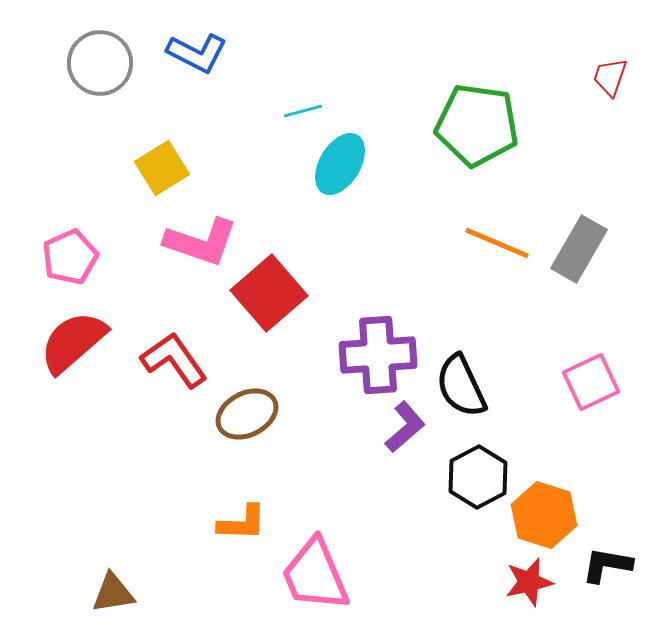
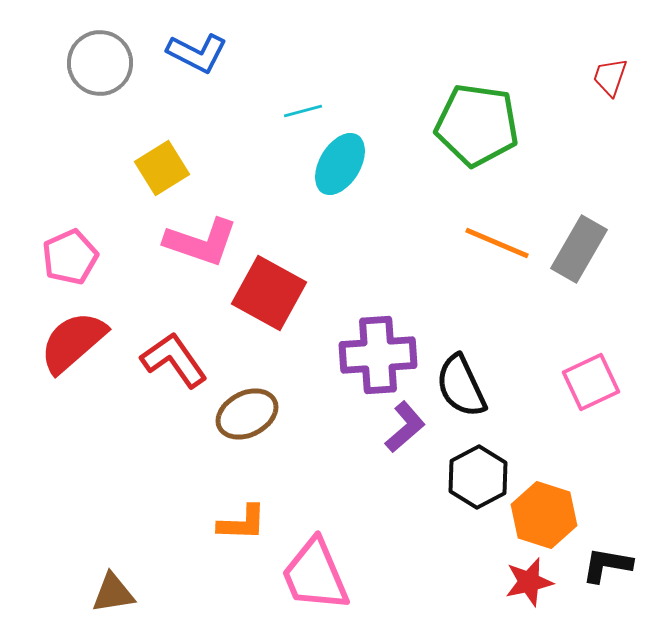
red square: rotated 20 degrees counterclockwise
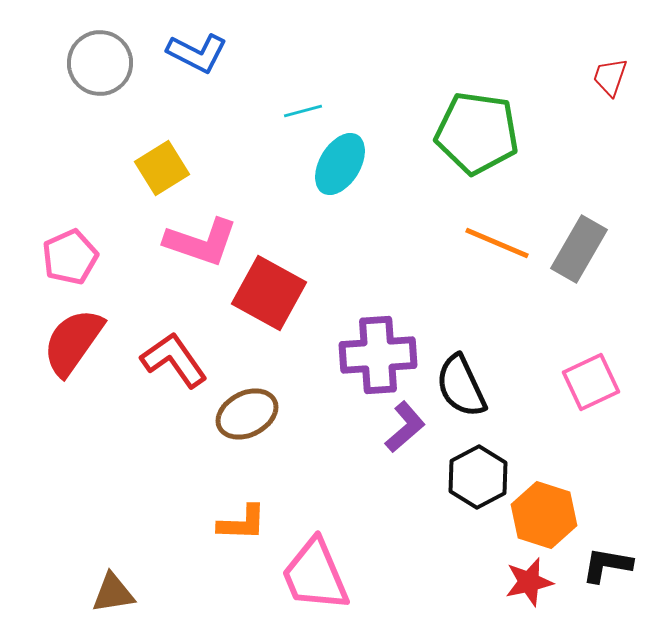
green pentagon: moved 8 px down
red semicircle: rotated 14 degrees counterclockwise
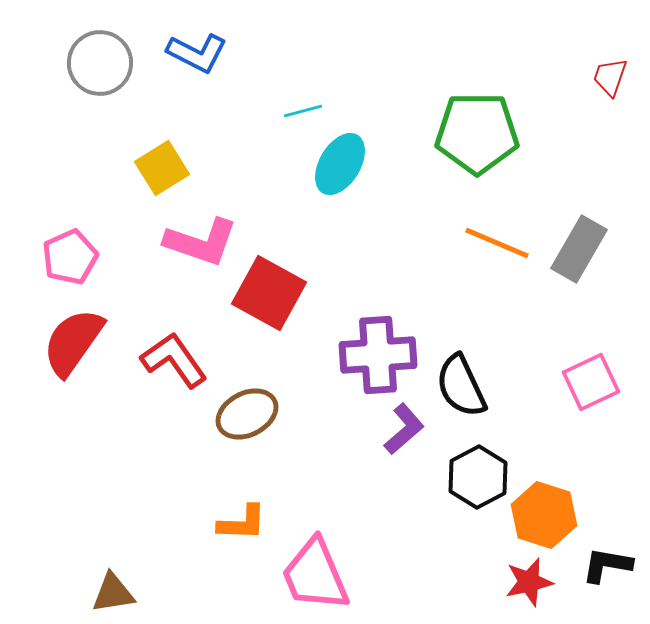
green pentagon: rotated 8 degrees counterclockwise
purple L-shape: moved 1 px left, 2 px down
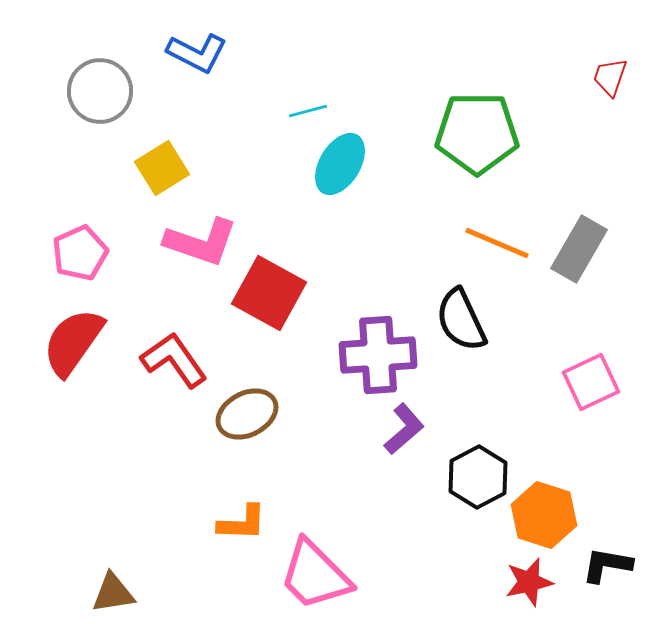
gray circle: moved 28 px down
cyan line: moved 5 px right
pink pentagon: moved 10 px right, 4 px up
black semicircle: moved 66 px up
pink trapezoid: rotated 22 degrees counterclockwise
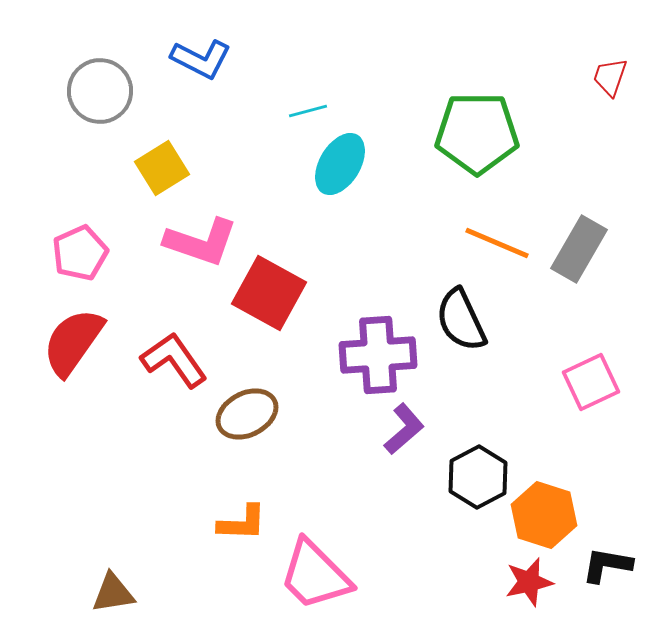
blue L-shape: moved 4 px right, 6 px down
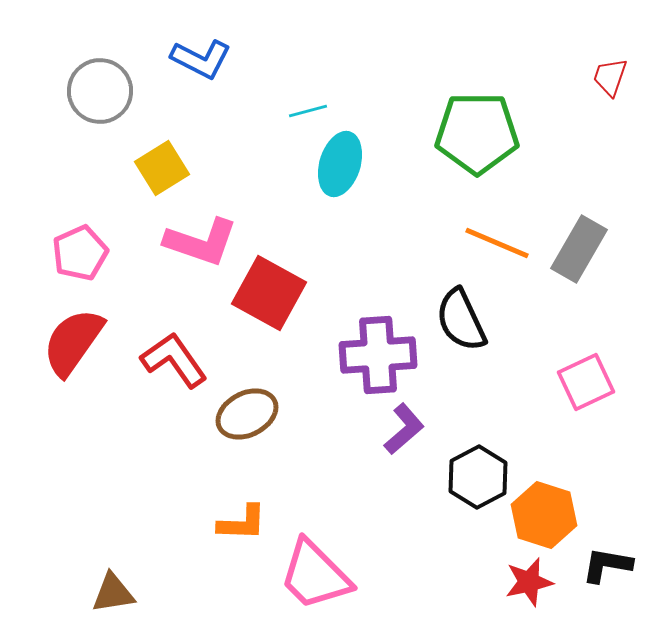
cyan ellipse: rotated 14 degrees counterclockwise
pink square: moved 5 px left
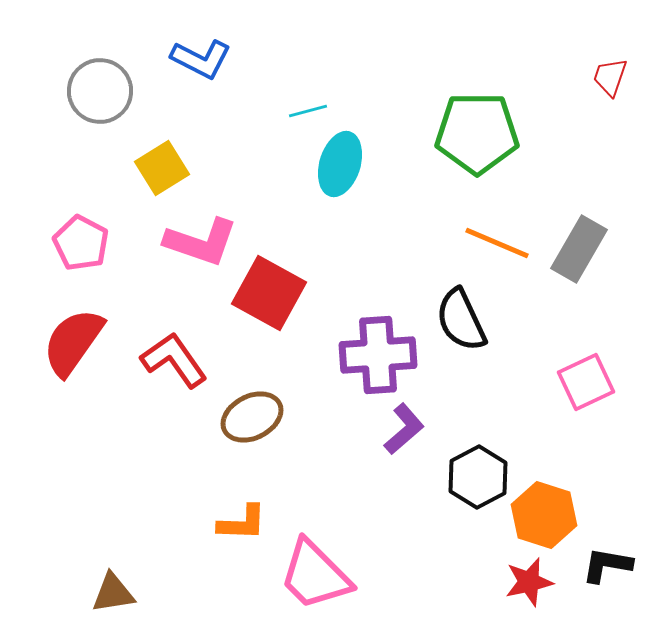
pink pentagon: moved 1 px right, 10 px up; rotated 20 degrees counterclockwise
brown ellipse: moved 5 px right, 3 px down
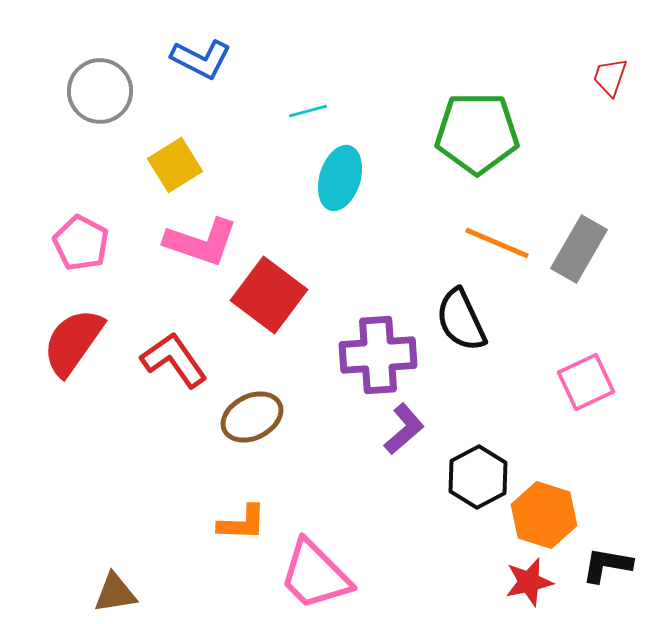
cyan ellipse: moved 14 px down
yellow square: moved 13 px right, 3 px up
red square: moved 2 px down; rotated 8 degrees clockwise
brown triangle: moved 2 px right
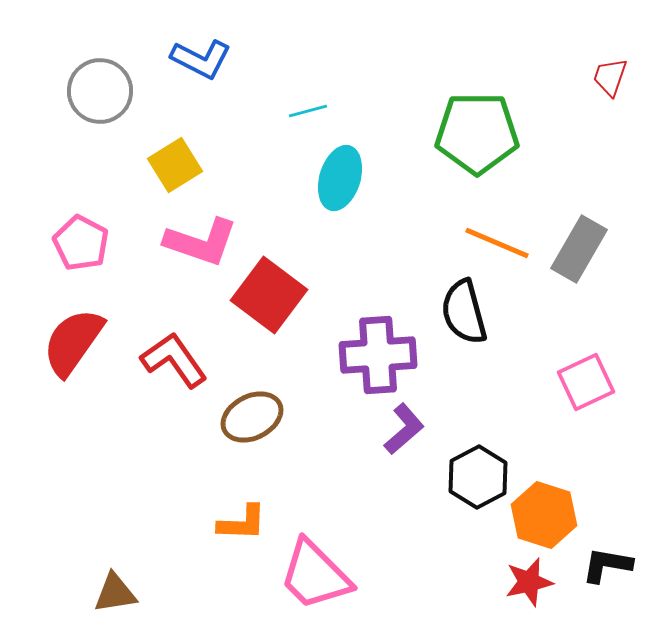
black semicircle: moved 3 px right, 8 px up; rotated 10 degrees clockwise
